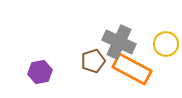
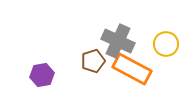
gray cross: moved 1 px left, 1 px up
purple hexagon: moved 2 px right, 3 px down
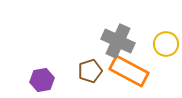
brown pentagon: moved 3 px left, 10 px down
orange rectangle: moved 3 px left, 2 px down
purple hexagon: moved 5 px down
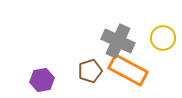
yellow circle: moved 3 px left, 6 px up
orange rectangle: moved 1 px left, 1 px up
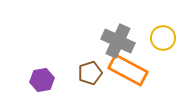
brown pentagon: moved 2 px down
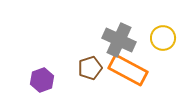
gray cross: moved 1 px right, 1 px up
brown pentagon: moved 5 px up
purple hexagon: rotated 10 degrees counterclockwise
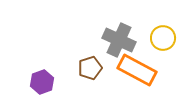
orange rectangle: moved 9 px right
purple hexagon: moved 2 px down
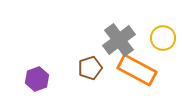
gray cross: rotated 28 degrees clockwise
purple hexagon: moved 5 px left, 3 px up
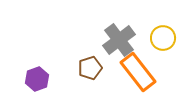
orange rectangle: moved 1 px right, 2 px down; rotated 24 degrees clockwise
